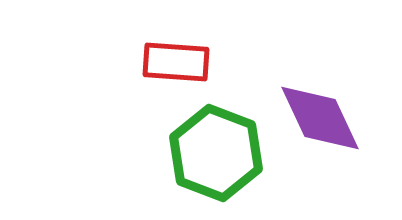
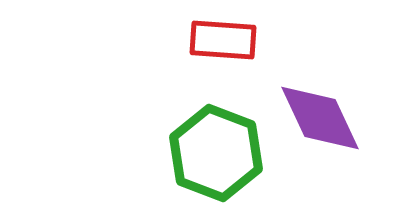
red rectangle: moved 47 px right, 22 px up
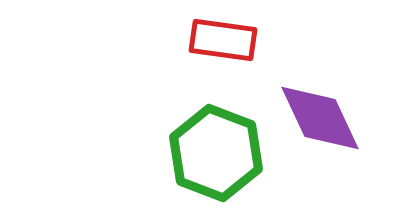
red rectangle: rotated 4 degrees clockwise
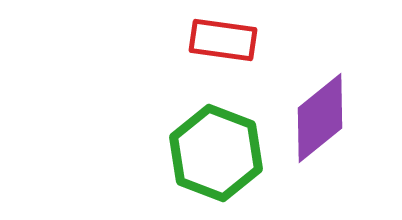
purple diamond: rotated 76 degrees clockwise
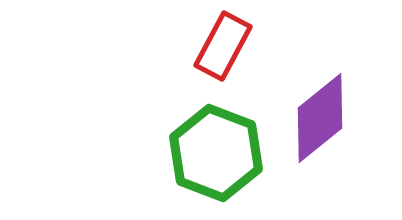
red rectangle: moved 6 px down; rotated 70 degrees counterclockwise
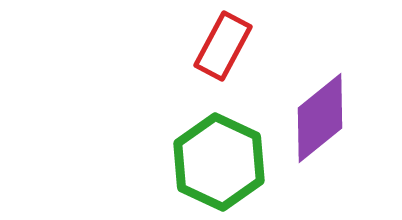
green hexagon: moved 3 px right, 9 px down; rotated 4 degrees clockwise
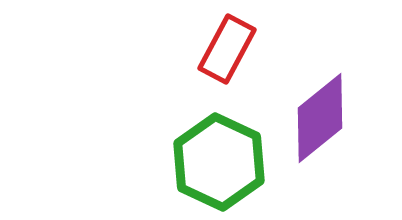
red rectangle: moved 4 px right, 3 px down
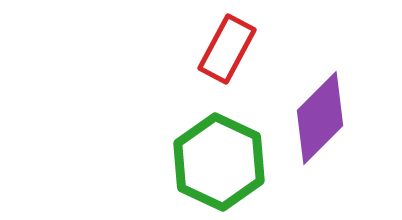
purple diamond: rotated 6 degrees counterclockwise
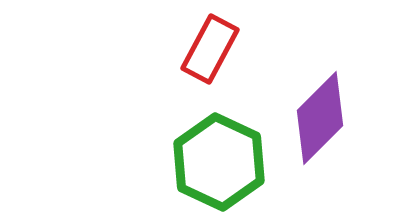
red rectangle: moved 17 px left
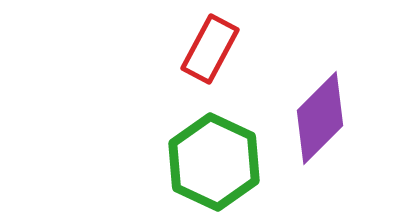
green hexagon: moved 5 px left
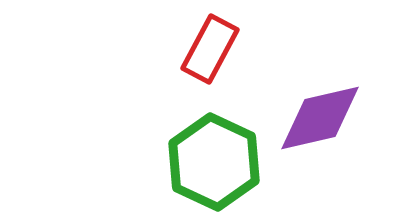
purple diamond: rotated 32 degrees clockwise
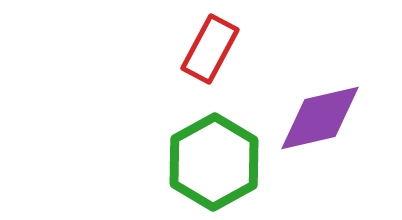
green hexagon: rotated 6 degrees clockwise
